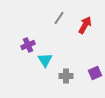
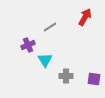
gray line: moved 9 px left, 9 px down; rotated 24 degrees clockwise
red arrow: moved 8 px up
purple square: moved 1 px left, 6 px down; rotated 32 degrees clockwise
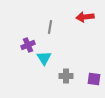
red arrow: rotated 126 degrees counterclockwise
gray line: rotated 48 degrees counterclockwise
cyan triangle: moved 1 px left, 2 px up
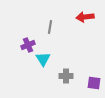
cyan triangle: moved 1 px left, 1 px down
purple square: moved 4 px down
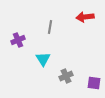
purple cross: moved 10 px left, 5 px up
gray cross: rotated 24 degrees counterclockwise
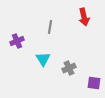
red arrow: moved 1 px left; rotated 96 degrees counterclockwise
purple cross: moved 1 px left, 1 px down
gray cross: moved 3 px right, 8 px up
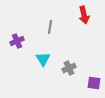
red arrow: moved 2 px up
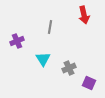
purple square: moved 5 px left; rotated 16 degrees clockwise
